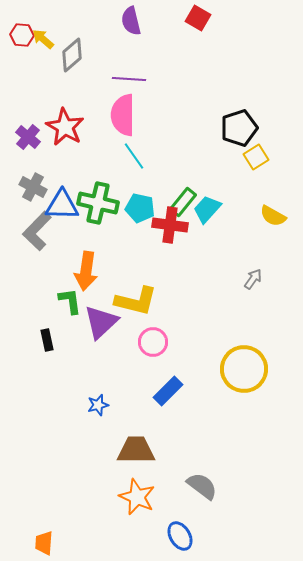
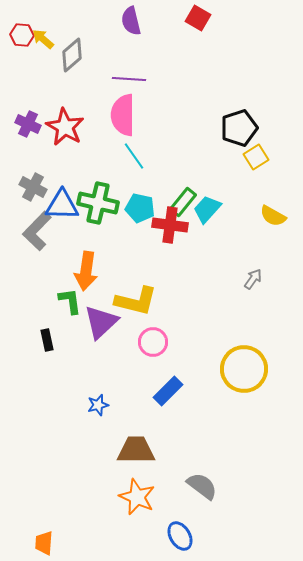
purple cross: moved 13 px up; rotated 15 degrees counterclockwise
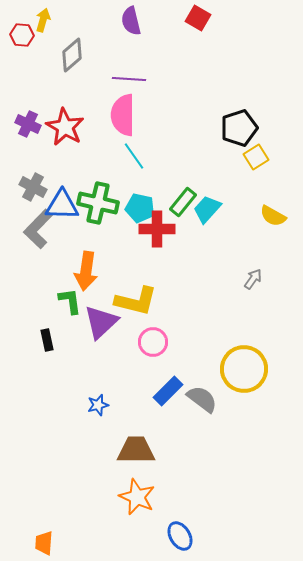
yellow arrow: moved 19 px up; rotated 65 degrees clockwise
red cross: moved 13 px left, 4 px down; rotated 8 degrees counterclockwise
gray L-shape: moved 1 px right, 2 px up
gray semicircle: moved 87 px up
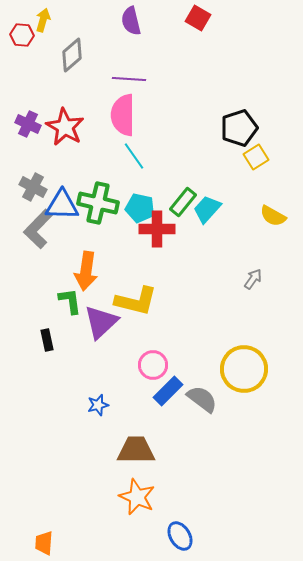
pink circle: moved 23 px down
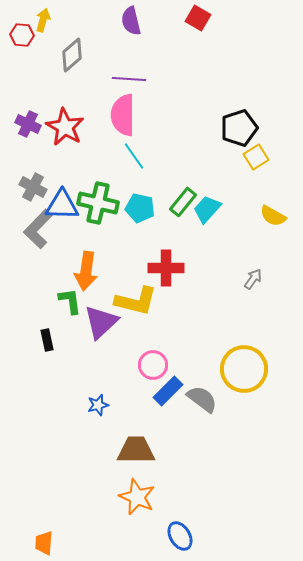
red cross: moved 9 px right, 39 px down
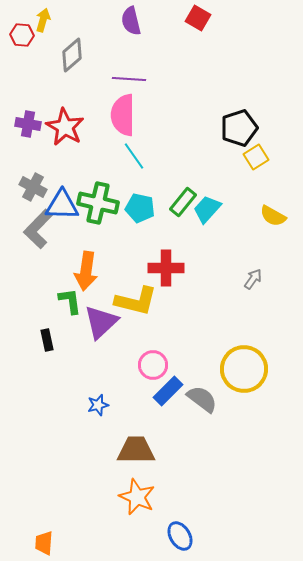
purple cross: rotated 15 degrees counterclockwise
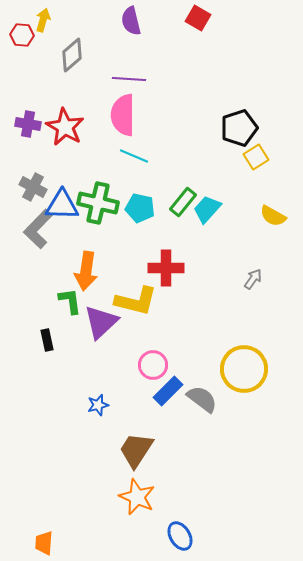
cyan line: rotated 32 degrees counterclockwise
brown trapezoid: rotated 57 degrees counterclockwise
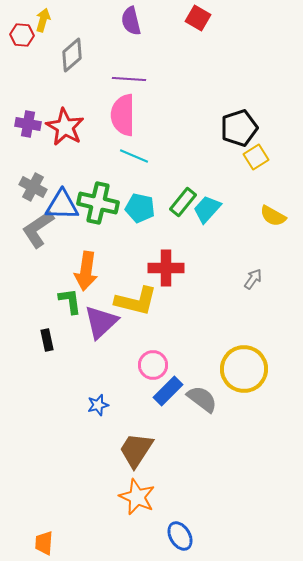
gray L-shape: rotated 12 degrees clockwise
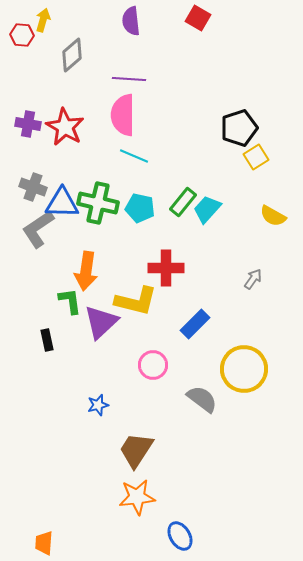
purple semicircle: rotated 8 degrees clockwise
gray cross: rotated 8 degrees counterclockwise
blue triangle: moved 2 px up
blue rectangle: moved 27 px right, 67 px up
orange star: rotated 30 degrees counterclockwise
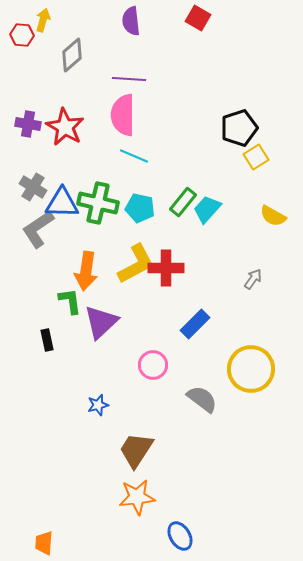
gray cross: rotated 12 degrees clockwise
yellow L-shape: moved 37 px up; rotated 42 degrees counterclockwise
yellow circle: moved 7 px right
